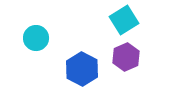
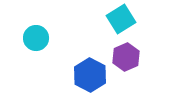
cyan square: moved 3 px left, 1 px up
blue hexagon: moved 8 px right, 6 px down
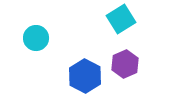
purple hexagon: moved 1 px left, 7 px down
blue hexagon: moved 5 px left, 1 px down
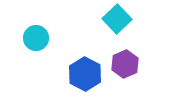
cyan square: moved 4 px left; rotated 12 degrees counterclockwise
blue hexagon: moved 2 px up
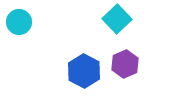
cyan circle: moved 17 px left, 16 px up
blue hexagon: moved 1 px left, 3 px up
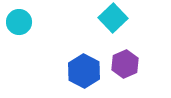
cyan square: moved 4 px left, 1 px up
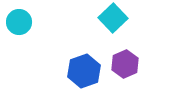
blue hexagon: rotated 12 degrees clockwise
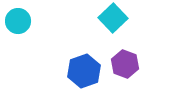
cyan circle: moved 1 px left, 1 px up
purple hexagon: rotated 16 degrees counterclockwise
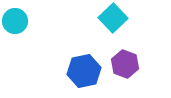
cyan circle: moved 3 px left
blue hexagon: rotated 8 degrees clockwise
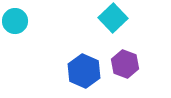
blue hexagon: rotated 24 degrees counterclockwise
